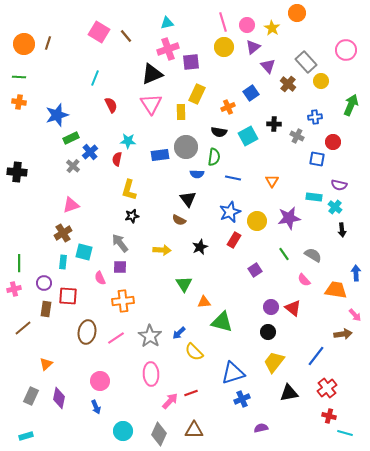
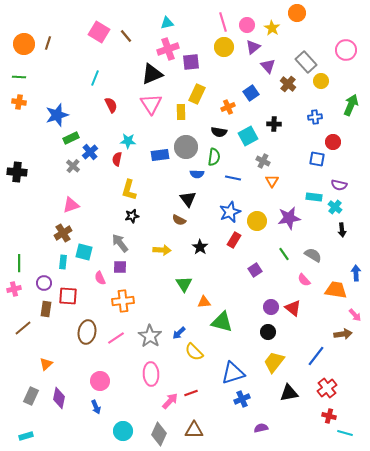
gray cross at (297, 136): moved 34 px left, 25 px down
black star at (200, 247): rotated 14 degrees counterclockwise
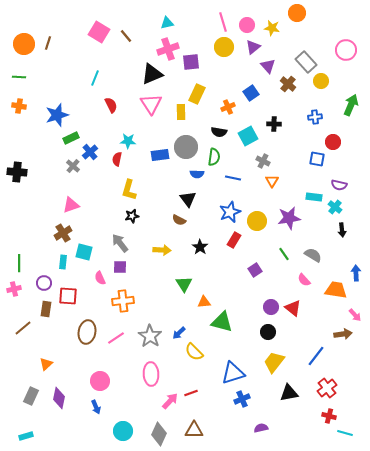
yellow star at (272, 28): rotated 21 degrees counterclockwise
orange cross at (19, 102): moved 4 px down
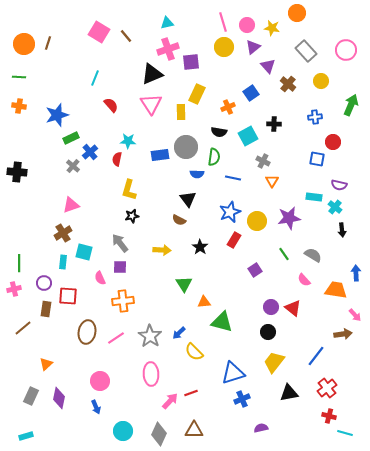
gray rectangle at (306, 62): moved 11 px up
red semicircle at (111, 105): rotated 14 degrees counterclockwise
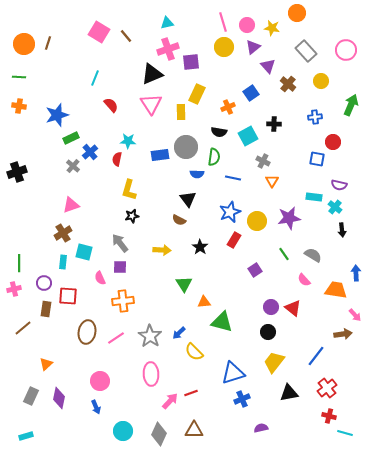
black cross at (17, 172): rotated 24 degrees counterclockwise
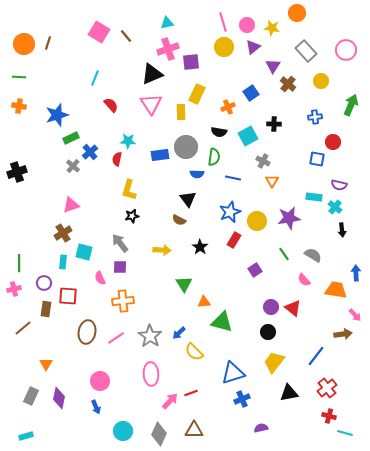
purple triangle at (268, 66): moved 5 px right; rotated 14 degrees clockwise
orange triangle at (46, 364): rotated 16 degrees counterclockwise
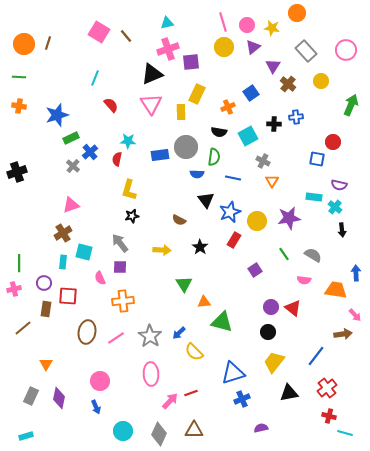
blue cross at (315, 117): moved 19 px left
black triangle at (188, 199): moved 18 px right, 1 px down
pink semicircle at (304, 280): rotated 40 degrees counterclockwise
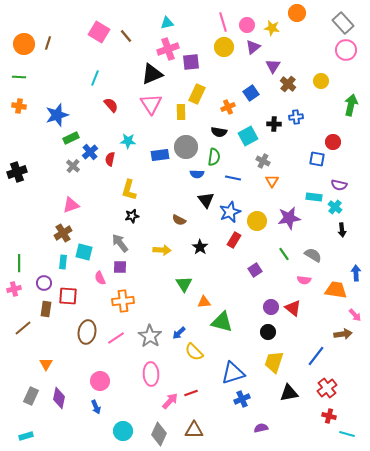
gray rectangle at (306, 51): moved 37 px right, 28 px up
green arrow at (351, 105): rotated 10 degrees counterclockwise
red semicircle at (117, 159): moved 7 px left
yellow trapezoid at (274, 362): rotated 20 degrees counterclockwise
cyan line at (345, 433): moved 2 px right, 1 px down
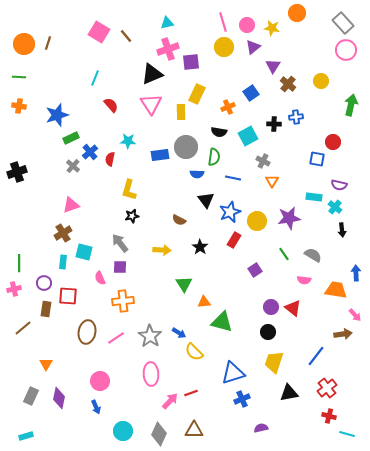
blue arrow at (179, 333): rotated 104 degrees counterclockwise
